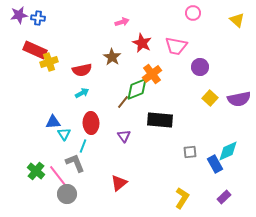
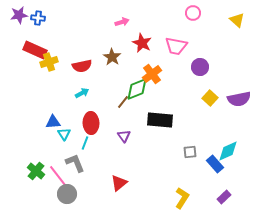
red semicircle: moved 4 px up
cyan line: moved 2 px right, 3 px up
blue rectangle: rotated 12 degrees counterclockwise
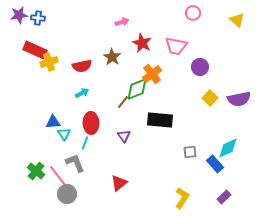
cyan diamond: moved 3 px up
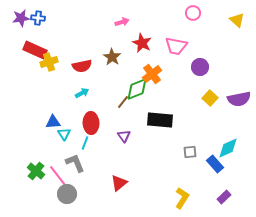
purple star: moved 2 px right, 3 px down
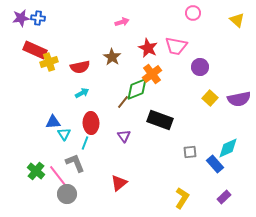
red star: moved 6 px right, 5 px down
red semicircle: moved 2 px left, 1 px down
black rectangle: rotated 15 degrees clockwise
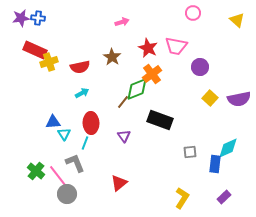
blue rectangle: rotated 48 degrees clockwise
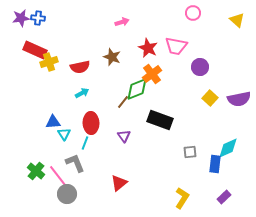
brown star: rotated 12 degrees counterclockwise
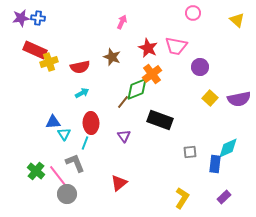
pink arrow: rotated 48 degrees counterclockwise
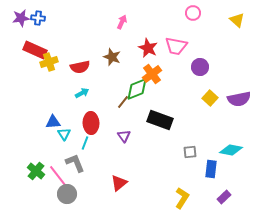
cyan diamond: moved 3 px right, 2 px down; rotated 35 degrees clockwise
blue rectangle: moved 4 px left, 5 px down
